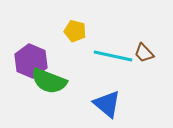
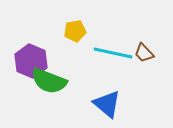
yellow pentagon: rotated 25 degrees counterclockwise
cyan line: moved 3 px up
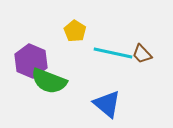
yellow pentagon: rotated 30 degrees counterclockwise
brown trapezoid: moved 2 px left, 1 px down
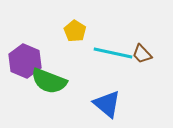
purple hexagon: moved 6 px left
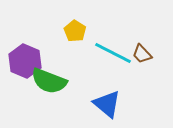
cyan line: rotated 15 degrees clockwise
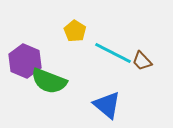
brown trapezoid: moved 7 px down
blue triangle: moved 1 px down
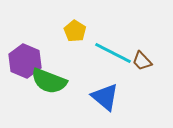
blue triangle: moved 2 px left, 8 px up
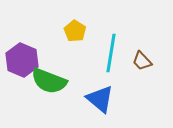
cyan line: moved 2 px left; rotated 72 degrees clockwise
purple hexagon: moved 3 px left, 1 px up
blue triangle: moved 5 px left, 2 px down
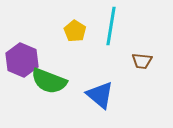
cyan line: moved 27 px up
brown trapezoid: rotated 40 degrees counterclockwise
blue triangle: moved 4 px up
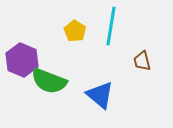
brown trapezoid: rotated 70 degrees clockwise
